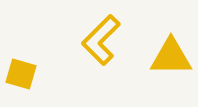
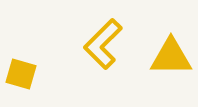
yellow L-shape: moved 2 px right, 4 px down
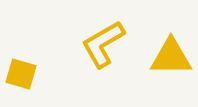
yellow L-shape: rotated 15 degrees clockwise
